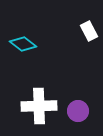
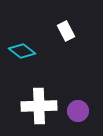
white rectangle: moved 23 px left
cyan diamond: moved 1 px left, 7 px down
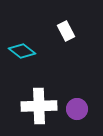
purple circle: moved 1 px left, 2 px up
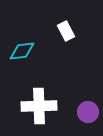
cyan diamond: rotated 44 degrees counterclockwise
purple circle: moved 11 px right, 3 px down
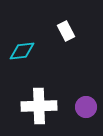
purple circle: moved 2 px left, 5 px up
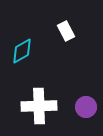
cyan diamond: rotated 24 degrees counterclockwise
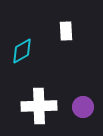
white rectangle: rotated 24 degrees clockwise
purple circle: moved 3 px left
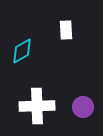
white rectangle: moved 1 px up
white cross: moved 2 px left
